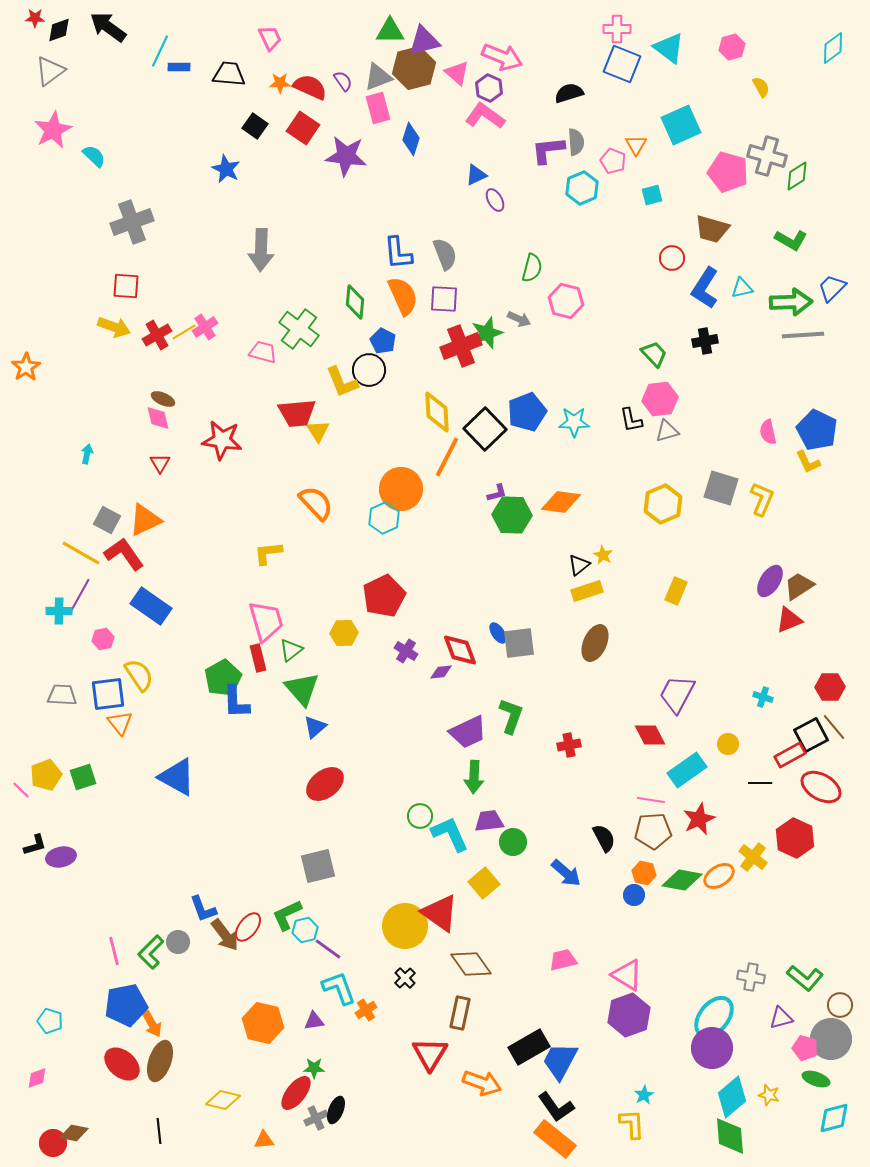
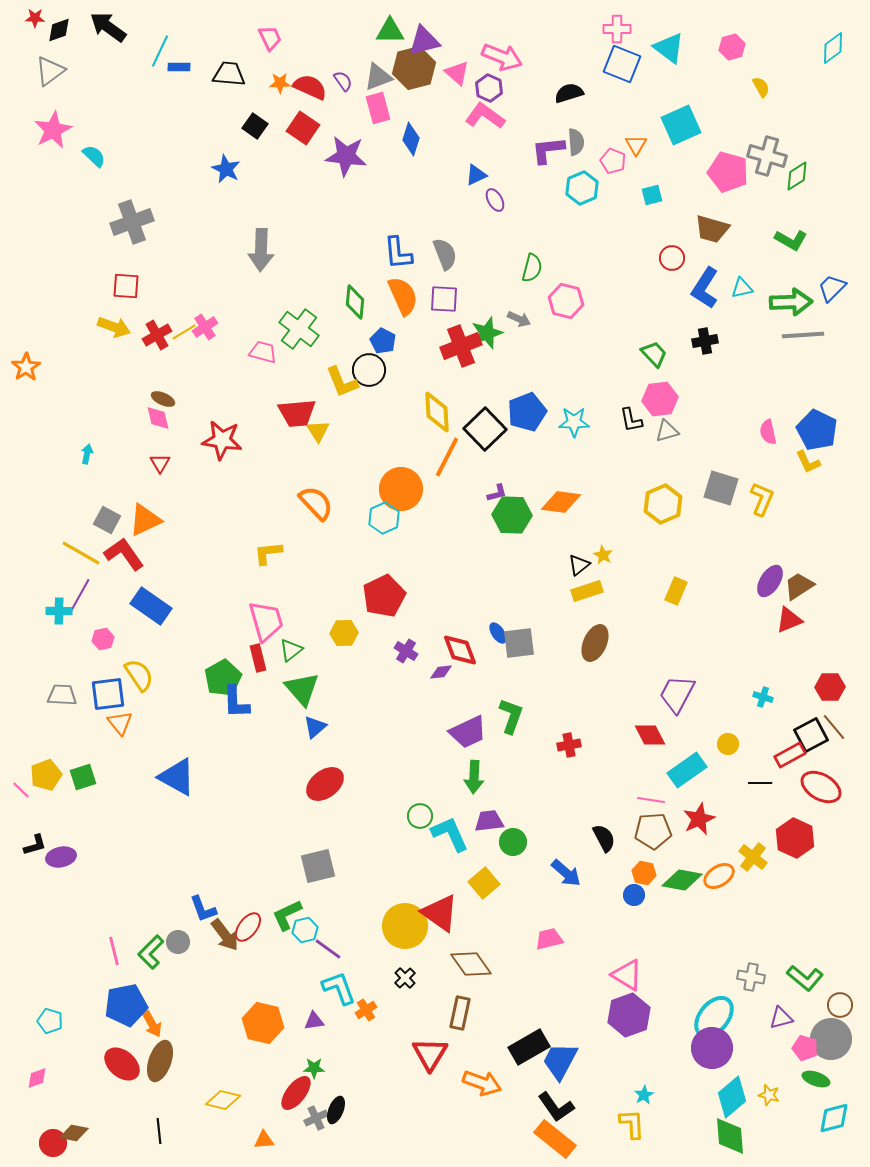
pink trapezoid at (563, 960): moved 14 px left, 21 px up
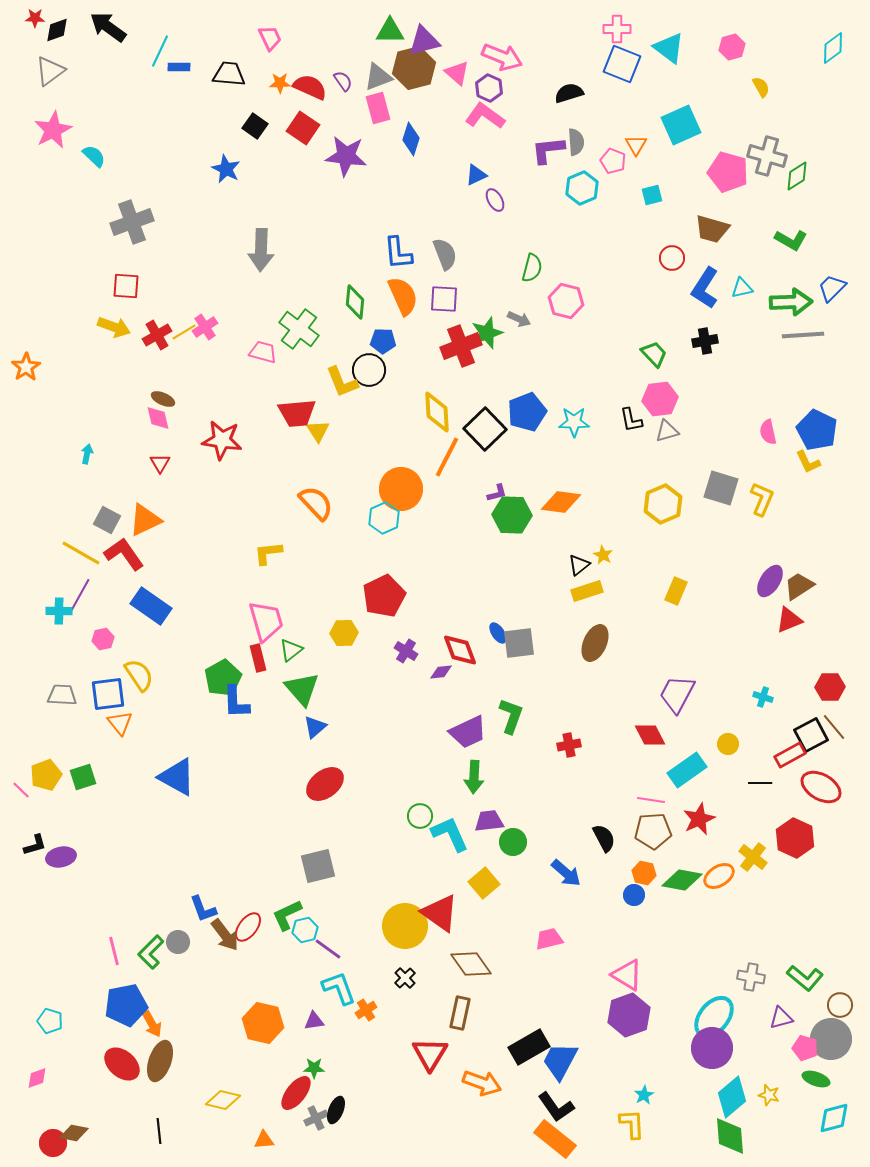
black diamond at (59, 30): moved 2 px left
blue pentagon at (383, 341): rotated 25 degrees counterclockwise
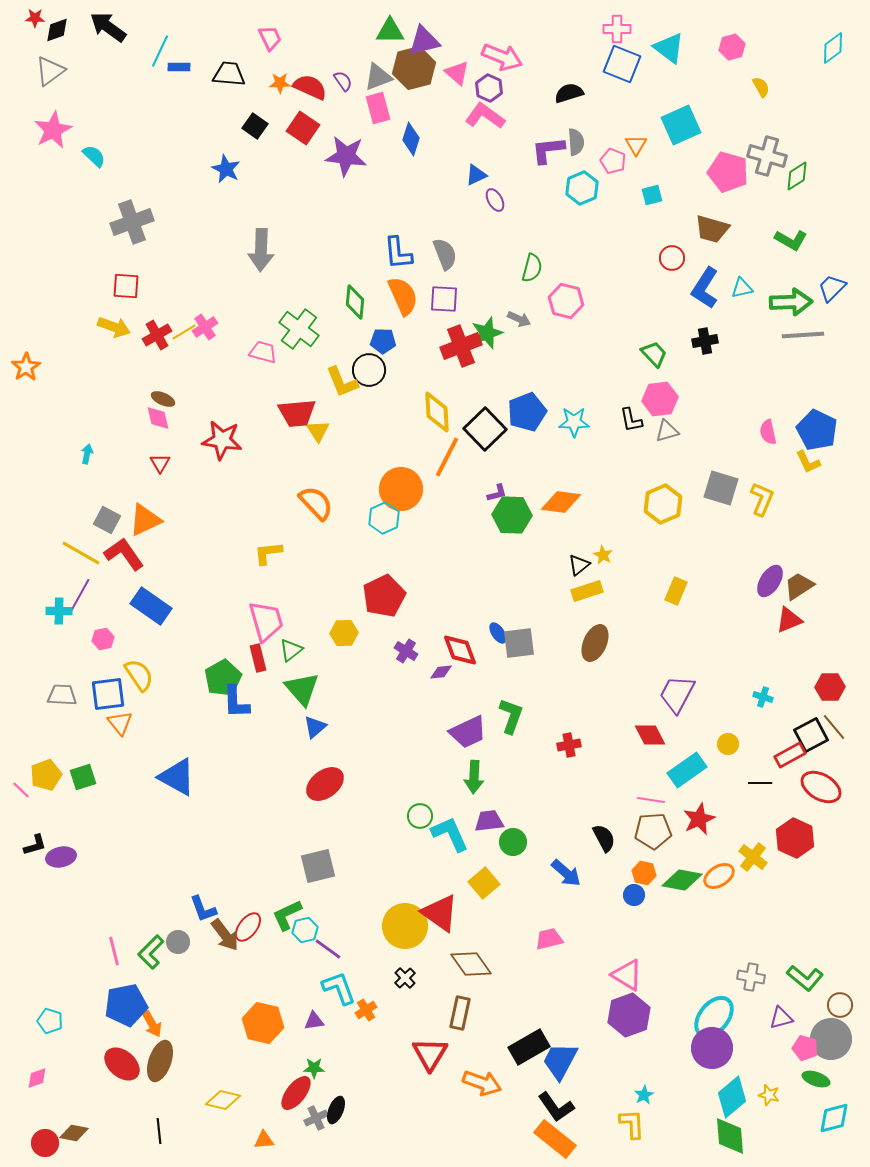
red circle at (53, 1143): moved 8 px left
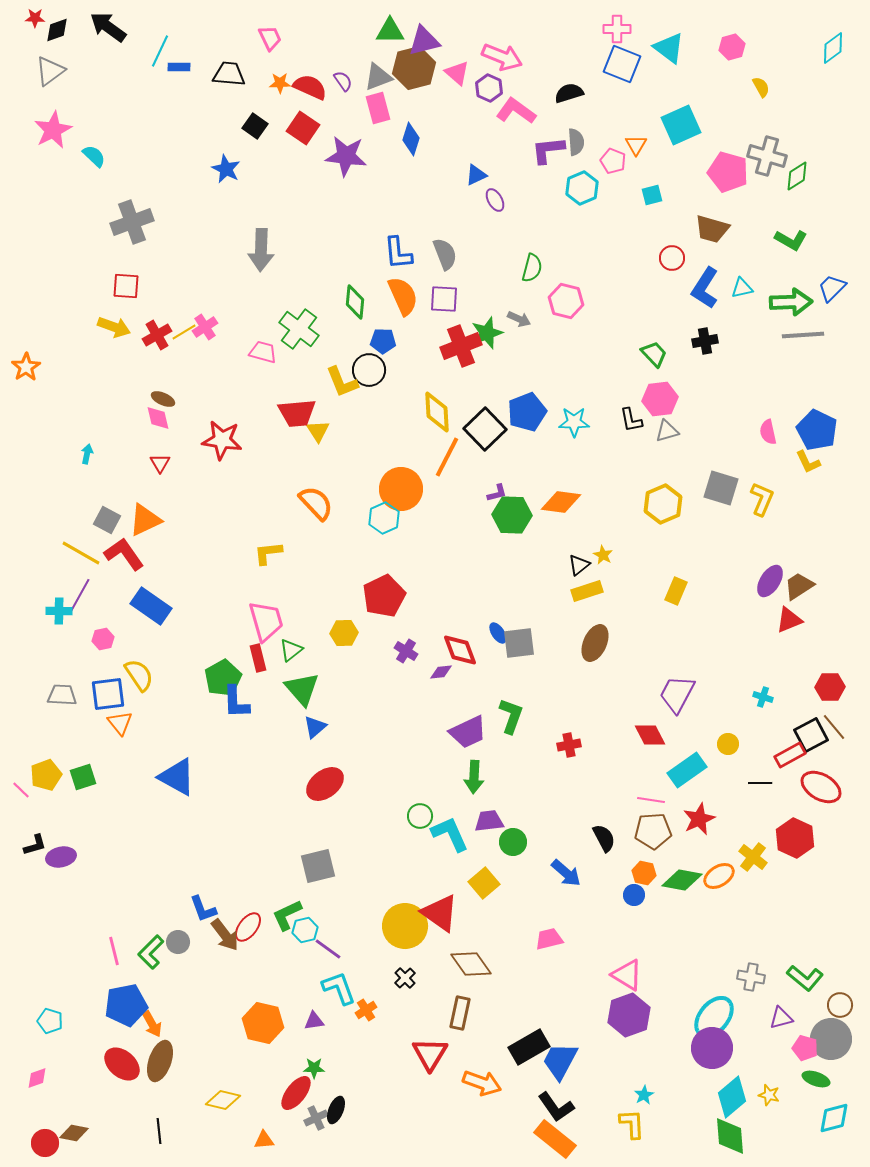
pink L-shape at (485, 116): moved 31 px right, 5 px up
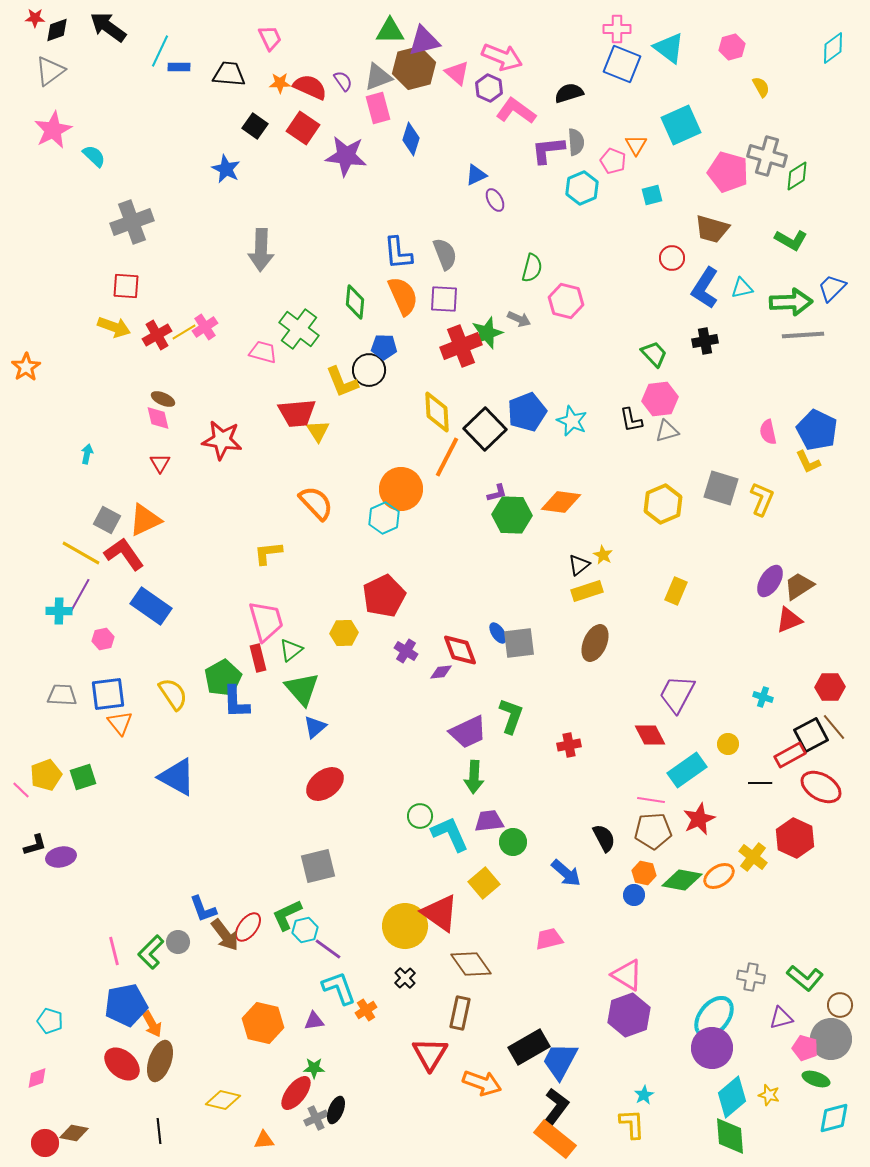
blue pentagon at (383, 341): moved 1 px right, 6 px down
cyan star at (574, 422): moved 2 px left, 1 px up; rotated 24 degrees clockwise
yellow semicircle at (139, 675): moved 34 px right, 19 px down
black L-shape at (556, 1107): rotated 108 degrees counterclockwise
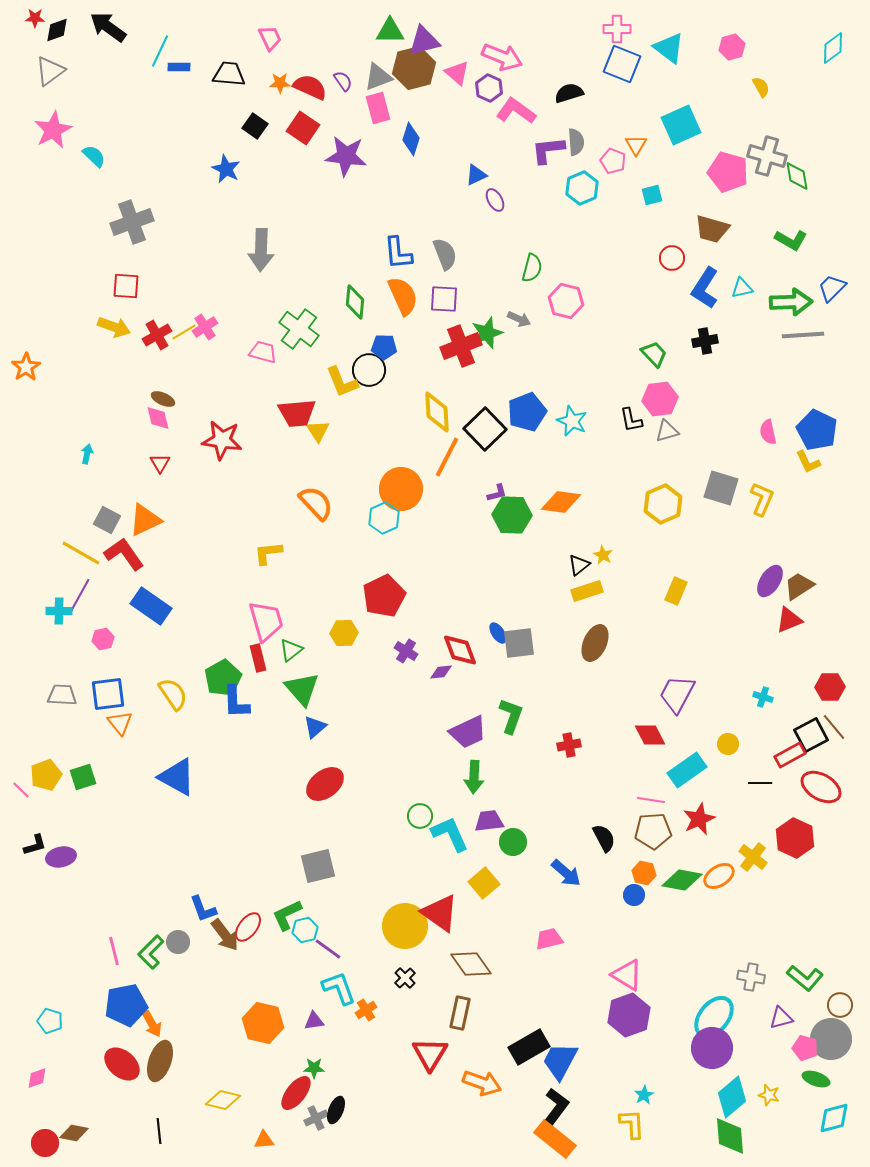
green diamond at (797, 176): rotated 68 degrees counterclockwise
